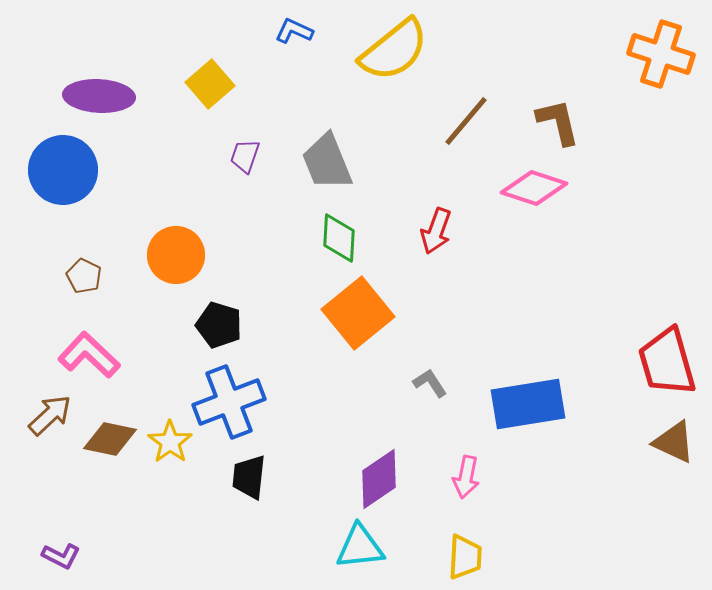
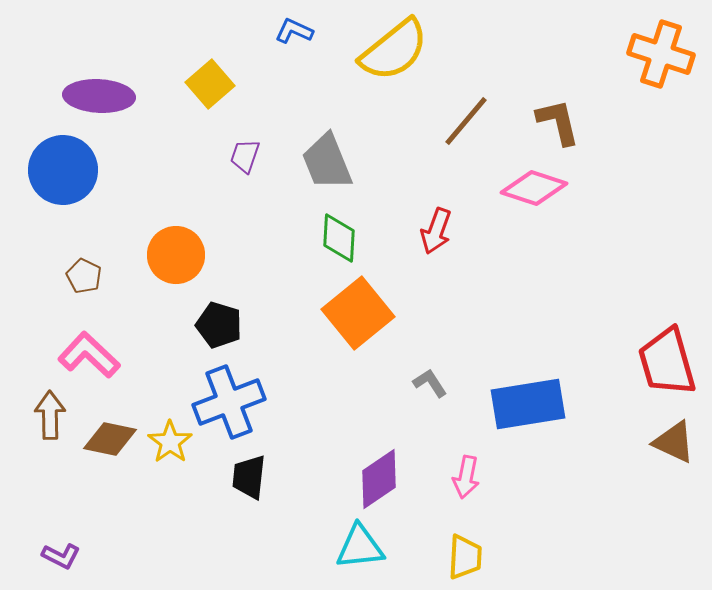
brown arrow: rotated 48 degrees counterclockwise
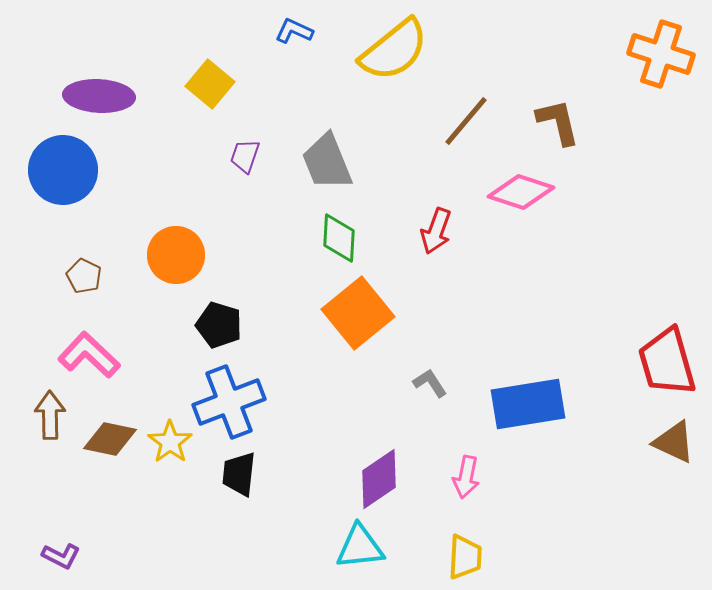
yellow square: rotated 9 degrees counterclockwise
pink diamond: moved 13 px left, 4 px down
black trapezoid: moved 10 px left, 3 px up
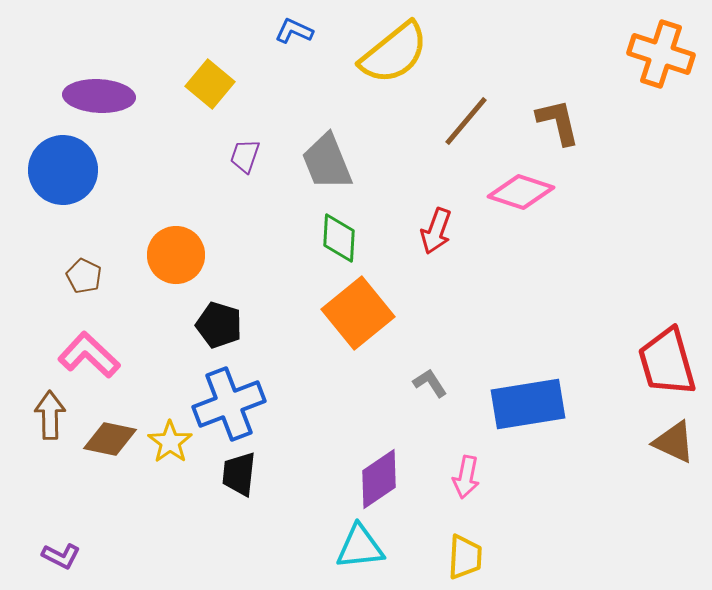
yellow semicircle: moved 3 px down
blue cross: moved 2 px down
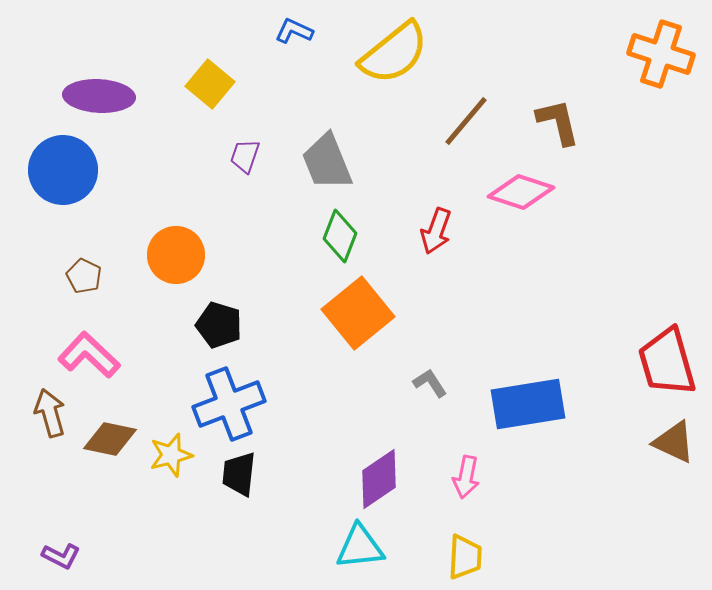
green diamond: moved 1 px right, 2 px up; rotated 18 degrees clockwise
brown arrow: moved 2 px up; rotated 15 degrees counterclockwise
yellow star: moved 1 px right, 13 px down; rotated 21 degrees clockwise
